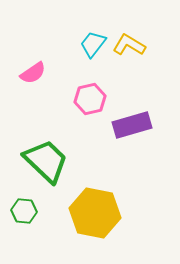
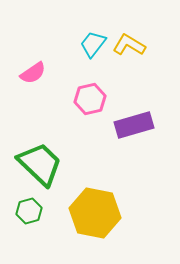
purple rectangle: moved 2 px right
green trapezoid: moved 6 px left, 3 px down
green hexagon: moved 5 px right; rotated 20 degrees counterclockwise
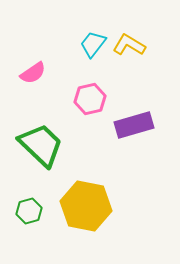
green trapezoid: moved 1 px right, 19 px up
yellow hexagon: moved 9 px left, 7 px up
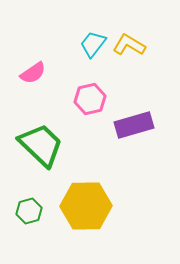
yellow hexagon: rotated 12 degrees counterclockwise
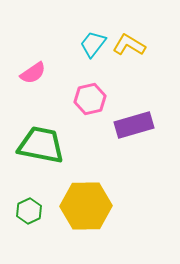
green trapezoid: rotated 33 degrees counterclockwise
green hexagon: rotated 10 degrees counterclockwise
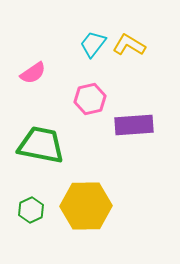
purple rectangle: rotated 12 degrees clockwise
green hexagon: moved 2 px right, 1 px up
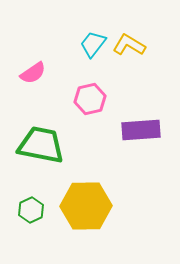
purple rectangle: moved 7 px right, 5 px down
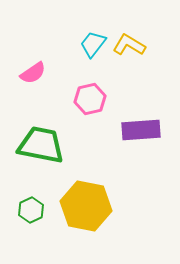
yellow hexagon: rotated 12 degrees clockwise
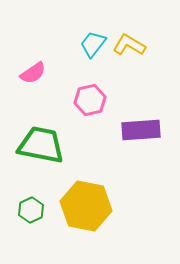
pink hexagon: moved 1 px down
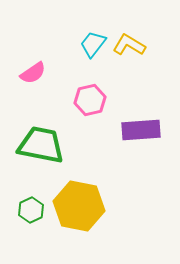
yellow hexagon: moved 7 px left
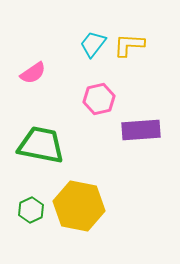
yellow L-shape: rotated 28 degrees counterclockwise
pink hexagon: moved 9 px right, 1 px up
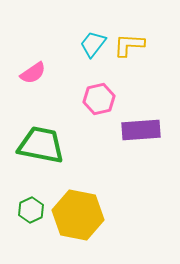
yellow hexagon: moved 1 px left, 9 px down
